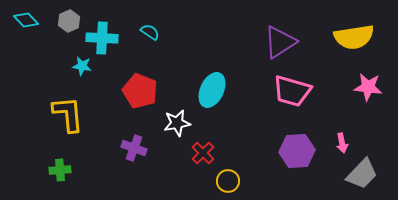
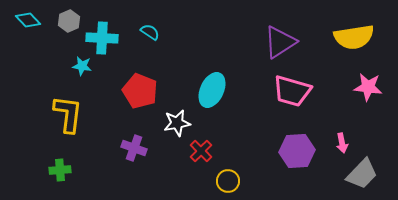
cyan diamond: moved 2 px right
yellow L-shape: rotated 12 degrees clockwise
red cross: moved 2 px left, 2 px up
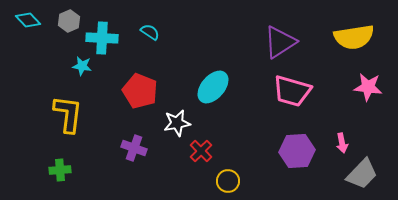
cyan ellipse: moved 1 px right, 3 px up; rotated 16 degrees clockwise
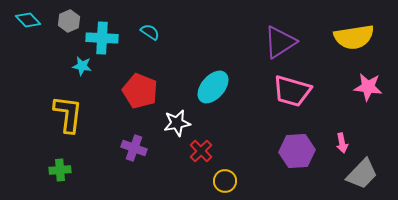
yellow circle: moved 3 px left
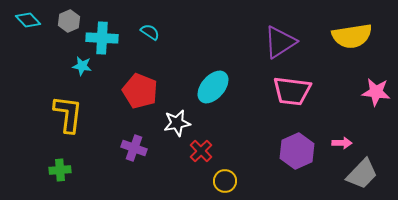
yellow semicircle: moved 2 px left, 1 px up
pink star: moved 8 px right, 5 px down
pink trapezoid: rotated 9 degrees counterclockwise
pink arrow: rotated 78 degrees counterclockwise
purple hexagon: rotated 20 degrees counterclockwise
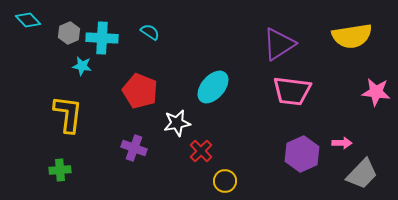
gray hexagon: moved 12 px down
purple triangle: moved 1 px left, 2 px down
purple hexagon: moved 5 px right, 3 px down
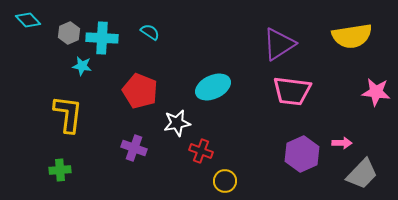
cyan ellipse: rotated 24 degrees clockwise
red cross: rotated 25 degrees counterclockwise
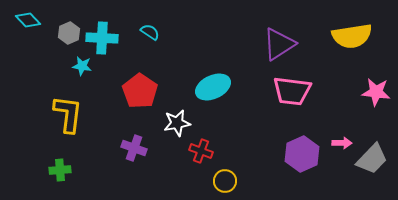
red pentagon: rotated 12 degrees clockwise
gray trapezoid: moved 10 px right, 15 px up
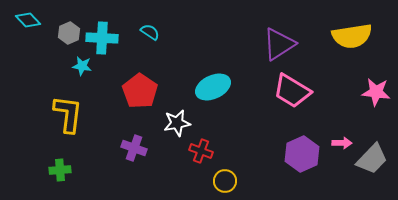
pink trapezoid: rotated 24 degrees clockwise
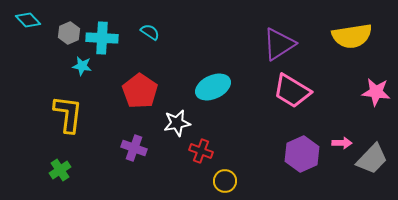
green cross: rotated 30 degrees counterclockwise
